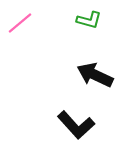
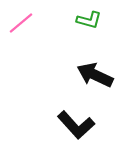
pink line: moved 1 px right
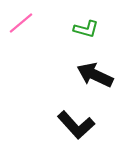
green L-shape: moved 3 px left, 9 px down
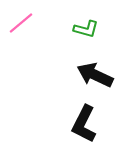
black L-shape: moved 8 px right, 1 px up; rotated 69 degrees clockwise
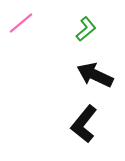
green L-shape: rotated 55 degrees counterclockwise
black L-shape: rotated 12 degrees clockwise
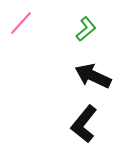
pink line: rotated 8 degrees counterclockwise
black arrow: moved 2 px left, 1 px down
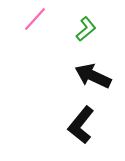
pink line: moved 14 px right, 4 px up
black L-shape: moved 3 px left, 1 px down
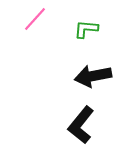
green L-shape: rotated 135 degrees counterclockwise
black arrow: rotated 36 degrees counterclockwise
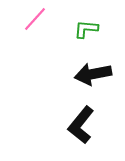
black arrow: moved 2 px up
